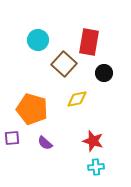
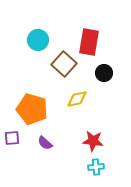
red star: rotated 10 degrees counterclockwise
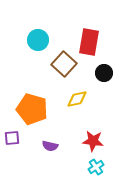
purple semicircle: moved 5 px right, 3 px down; rotated 28 degrees counterclockwise
cyan cross: rotated 28 degrees counterclockwise
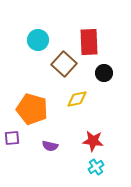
red rectangle: rotated 12 degrees counterclockwise
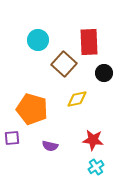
red star: moved 1 px up
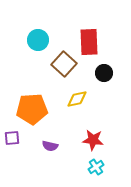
orange pentagon: rotated 20 degrees counterclockwise
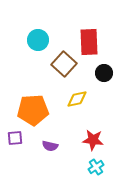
orange pentagon: moved 1 px right, 1 px down
purple square: moved 3 px right
